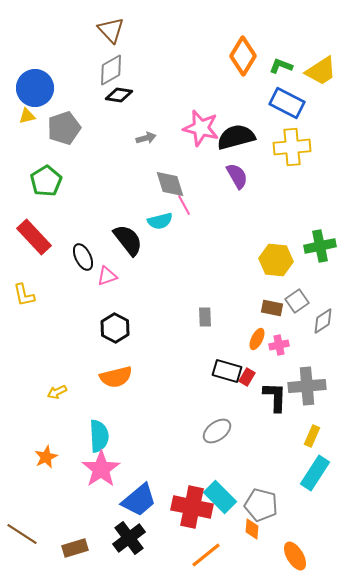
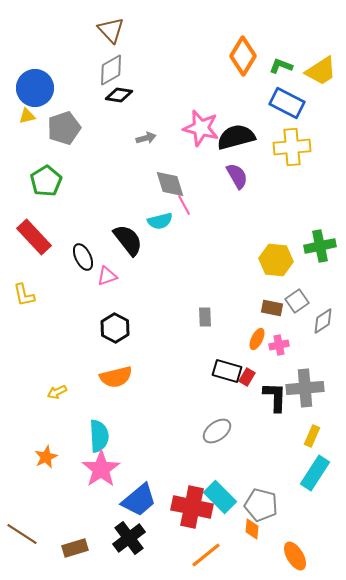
gray cross at (307, 386): moved 2 px left, 2 px down
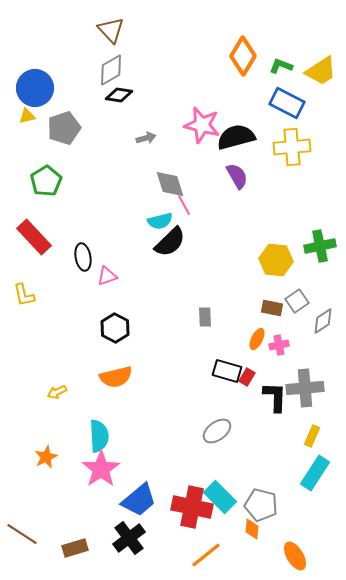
pink star at (201, 128): moved 1 px right, 3 px up
black semicircle at (128, 240): moved 42 px right, 2 px down; rotated 84 degrees clockwise
black ellipse at (83, 257): rotated 16 degrees clockwise
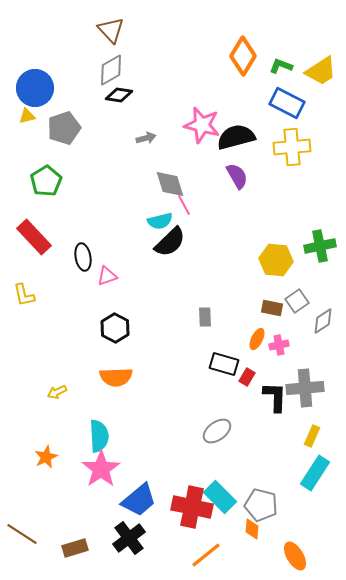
black rectangle at (227, 371): moved 3 px left, 7 px up
orange semicircle at (116, 377): rotated 12 degrees clockwise
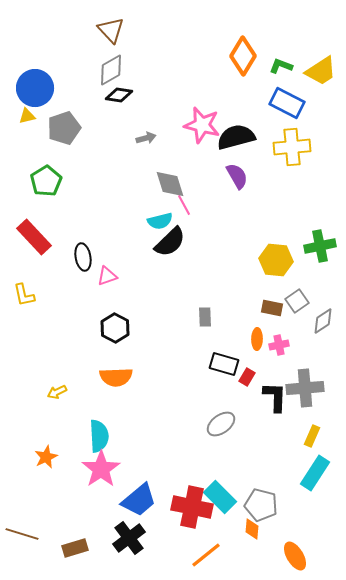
orange ellipse at (257, 339): rotated 25 degrees counterclockwise
gray ellipse at (217, 431): moved 4 px right, 7 px up
brown line at (22, 534): rotated 16 degrees counterclockwise
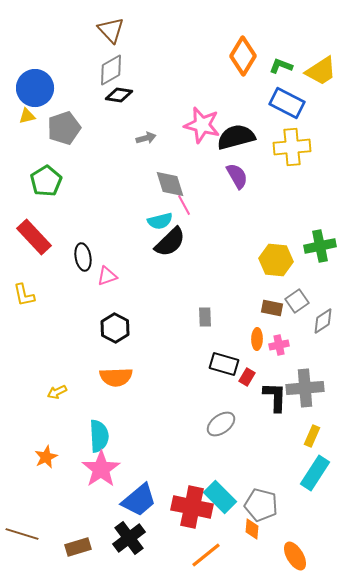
brown rectangle at (75, 548): moved 3 px right, 1 px up
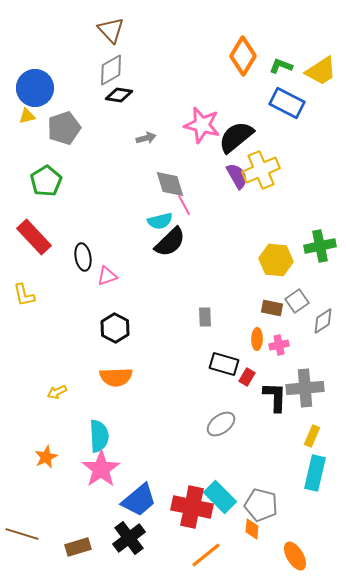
black semicircle at (236, 137): rotated 24 degrees counterclockwise
yellow cross at (292, 147): moved 31 px left, 23 px down; rotated 18 degrees counterclockwise
cyan rectangle at (315, 473): rotated 20 degrees counterclockwise
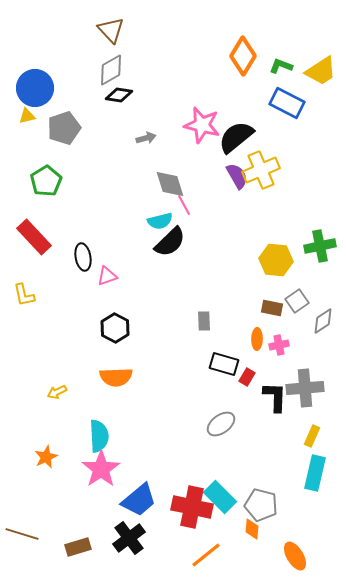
gray rectangle at (205, 317): moved 1 px left, 4 px down
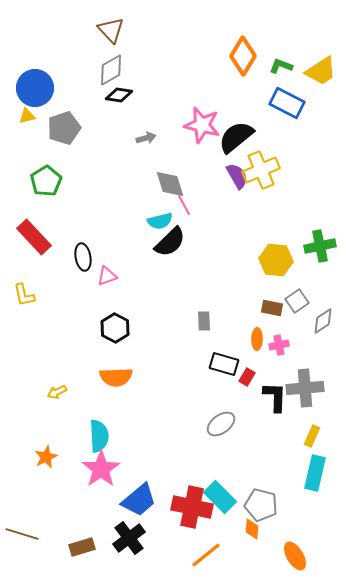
brown rectangle at (78, 547): moved 4 px right
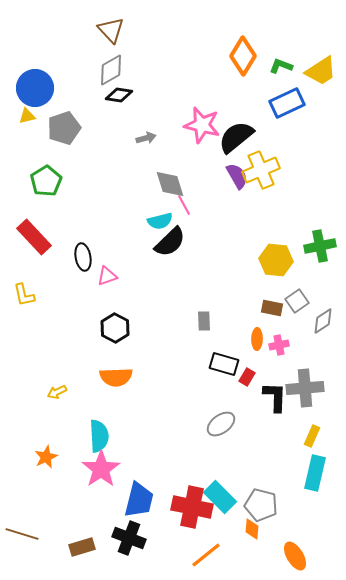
blue rectangle at (287, 103): rotated 52 degrees counterclockwise
blue trapezoid at (139, 500): rotated 36 degrees counterclockwise
black cross at (129, 538): rotated 32 degrees counterclockwise
